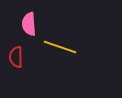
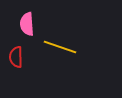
pink semicircle: moved 2 px left
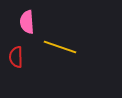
pink semicircle: moved 2 px up
